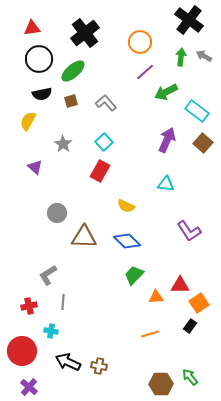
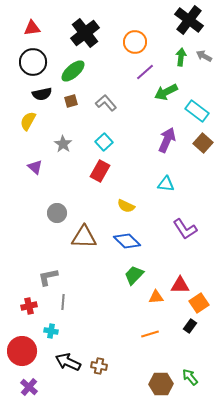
orange circle at (140, 42): moved 5 px left
black circle at (39, 59): moved 6 px left, 3 px down
purple L-shape at (189, 231): moved 4 px left, 2 px up
gray L-shape at (48, 275): moved 2 px down; rotated 20 degrees clockwise
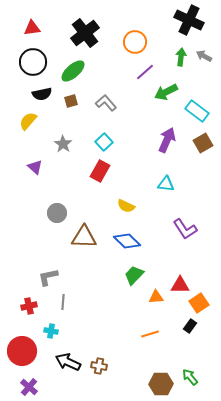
black cross at (189, 20): rotated 12 degrees counterclockwise
yellow semicircle at (28, 121): rotated 12 degrees clockwise
brown square at (203, 143): rotated 18 degrees clockwise
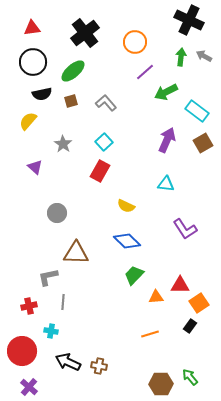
brown triangle at (84, 237): moved 8 px left, 16 px down
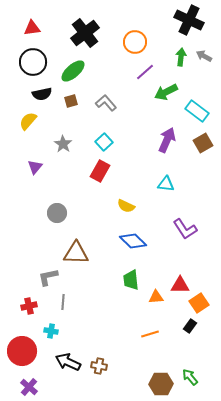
purple triangle at (35, 167): rotated 28 degrees clockwise
blue diamond at (127, 241): moved 6 px right
green trapezoid at (134, 275): moved 3 px left, 5 px down; rotated 50 degrees counterclockwise
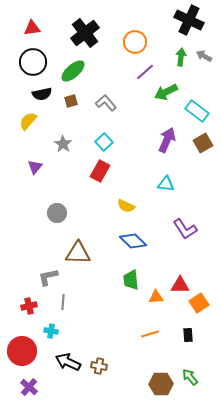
brown triangle at (76, 253): moved 2 px right
black rectangle at (190, 326): moved 2 px left, 9 px down; rotated 40 degrees counterclockwise
